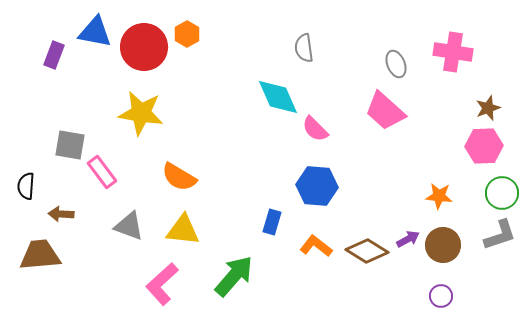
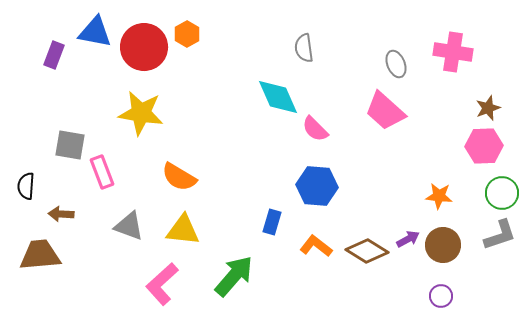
pink rectangle: rotated 16 degrees clockwise
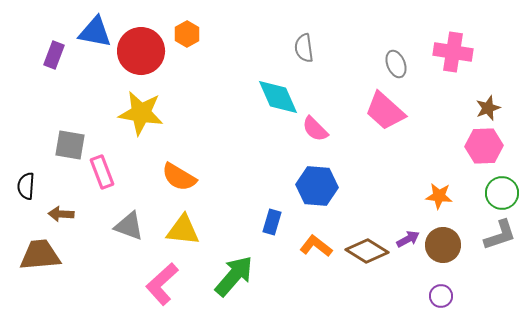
red circle: moved 3 px left, 4 px down
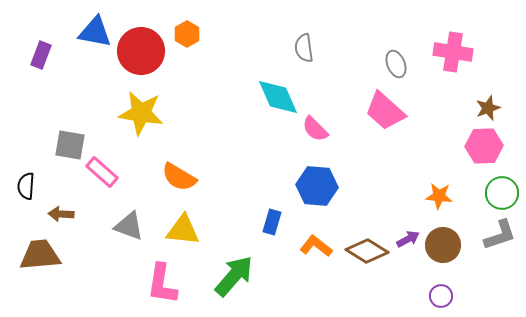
purple rectangle: moved 13 px left
pink rectangle: rotated 28 degrees counterclockwise
pink L-shape: rotated 39 degrees counterclockwise
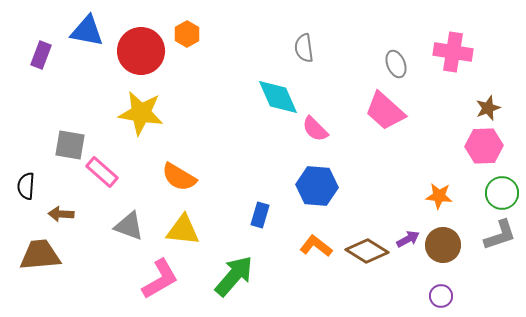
blue triangle: moved 8 px left, 1 px up
blue rectangle: moved 12 px left, 7 px up
pink L-shape: moved 2 px left, 5 px up; rotated 129 degrees counterclockwise
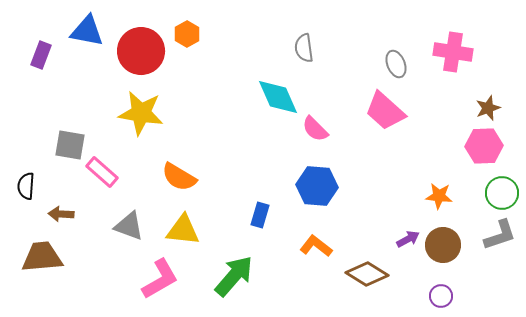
brown diamond: moved 23 px down
brown trapezoid: moved 2 px right, 2 px down
